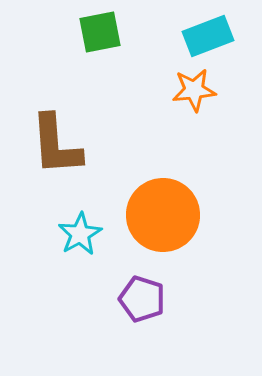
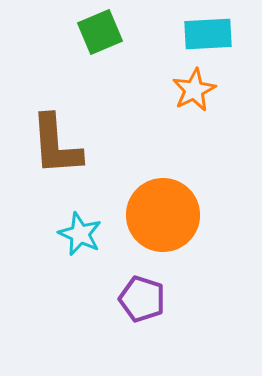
green square: rotated 12 degrees counterclockwise
cyan rectangle: moved 2 px up; rotated 18 degrees clockwise
orange star: rotated 21 degrees counterclockwise
cyan star: rotated 18 degrees counterclockwise
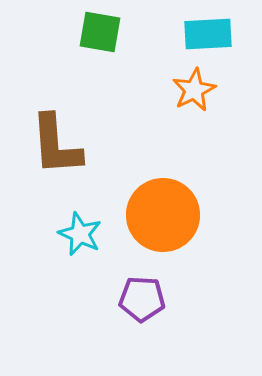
green square: rotated 33 degrees clockwise
purple pentagon: rotated 15 degrees counterclockwise
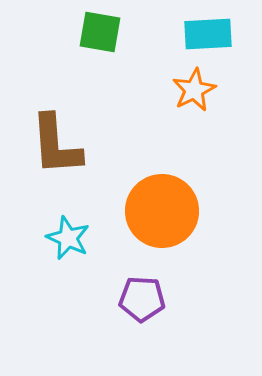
orange circle: moved 1 px left, 4 px up
cyan star: moved 12 px left, 4 px down
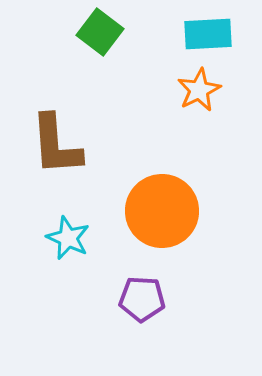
green square: rotated 27 degrees clockwise
orange star: moved 5 px right
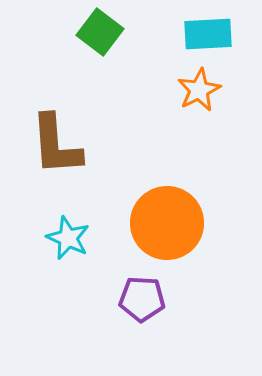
orange circle: moved 5 px right, 12 px down
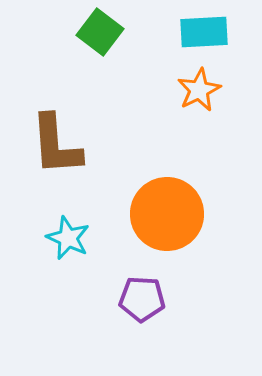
cyan rectangle: moved 4 px left, 2 px up
orange circle: moved 9 px up
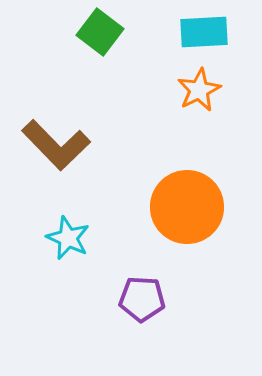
brown L-shape: rotated 40 degrees counterclockwise
orange circle: moved 20 px right, 7 px up
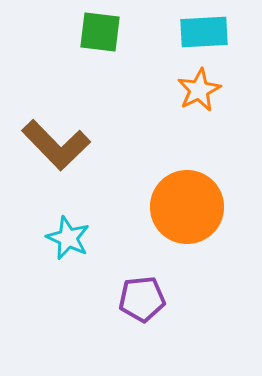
green square: rotated 30 degrees counterclockwise
purple pentagon: rotated 9 degrees counterclockwise
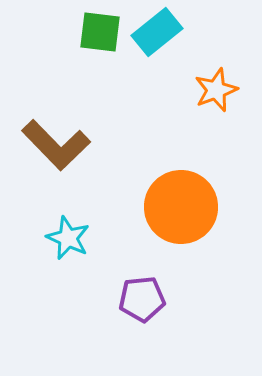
cyan rectangle: moved 47 px left; rotated 36 degrees counterclockwise
orange star: moved 17 px right; rotated 6 degrees clockwise
orange circle: moved 6 px left
